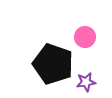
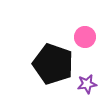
purple star: moved 1 px right, 2 px down
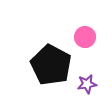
black pentagon: moved 2 px left, 1 px down; rotated 9 degrees clockwise
